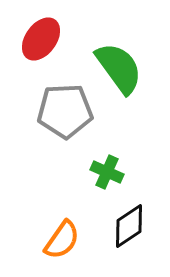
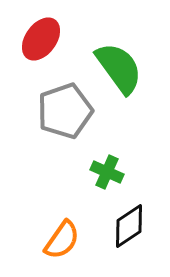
gray pentagon: rotated 16 degrees counterclockwise
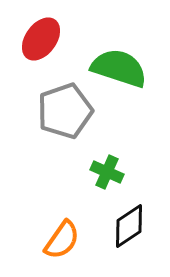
green semicircle: rotated 36 degrees counterclockwise
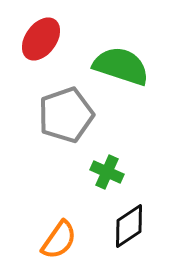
green semicircle: moved 2 px right, 2 px up
gray pentagon: moved 1 px right, 4 px down
orange semicircle: moved 3 px left
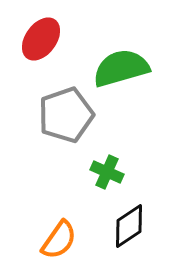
green semicircle: moved 2 px down; rotated 34 degrees counterclockwise
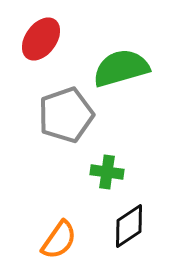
green cross: rotated 16 degrees counterclockwise
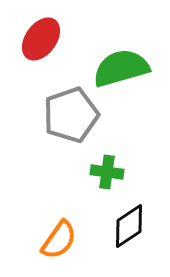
gray pentagon: moved 5 px right
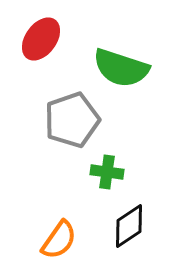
green semicircle: rotated 146 degrees counterclockwise
gray pentagon: moved 1 px right, 5 px down
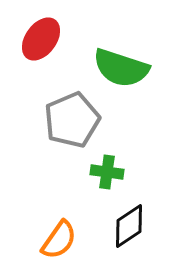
gray pentagon: rotated 4 degrees counterclockwise
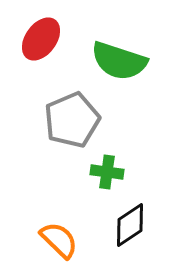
green semicircle: moved 2 px left, 7 px up
black diamond: moved 1 px right, 1 px up
orange semicircle: rotated 81 degrees counterclockwise
